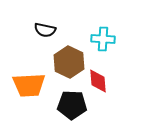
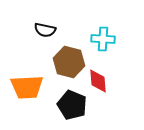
brown hexagon: rotated 12 degrees counterclockwise
orange trapezoid: moved 2 px left, 2 px down
black pentagon: rotated 20 degrees clockwise
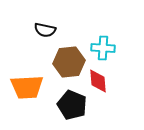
cyan cross: moved 9 px down
brown hexagon: rotated 20 degrees counterclockwise
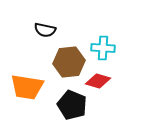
red diamond: rotated 70 degrees counterclockwise
orange trapezoid: rotated 12 degrees clockwise
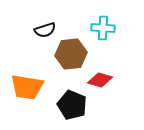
black semicircle: rotated 30 degrees counterclockwise
cyan cross: moved 20 px up
brown hexagon: moved 2 px right, 8 px up
red diamond: moved 2 px right, 1 px up
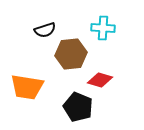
black pentagon: moved 6 px right, 2 px down
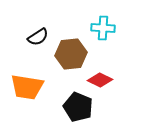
black semicircle: moved 7 px left, 7 px down; rotated 15 degrees counterclockwise
red diamond: rotated 10 degrees clockwise
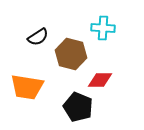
brown hexagon: rotated 20 degrees clockwise
red diamond: rotated 25 degrees counterclockwise
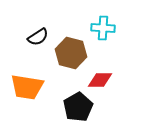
brown hexagon: moved 1 px up
black pentagon: rotated 20 degrees clockwise
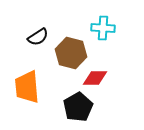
red diamond: moved 5 px left, 2 px up
orange trapezoid: rotated 76 degrees clockwise
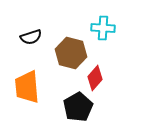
black semicircle: moved 7 px left; rotated 15 degrees clockwise
red diamond: rotated 50 degrees counterclockwise
